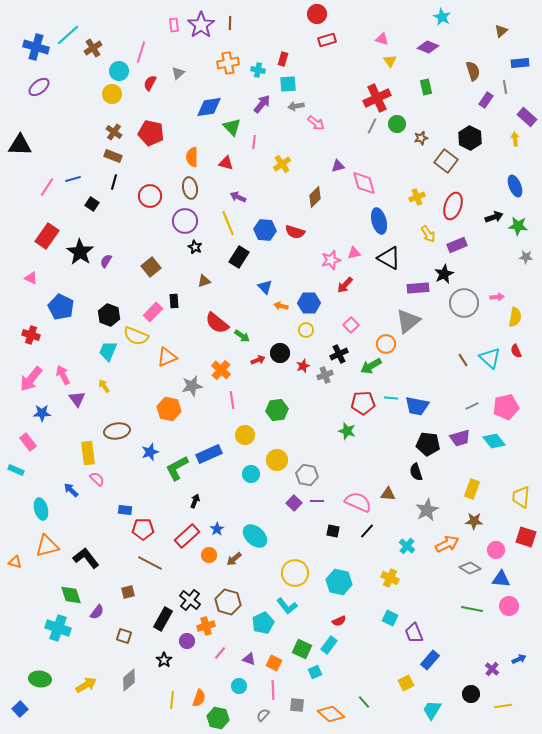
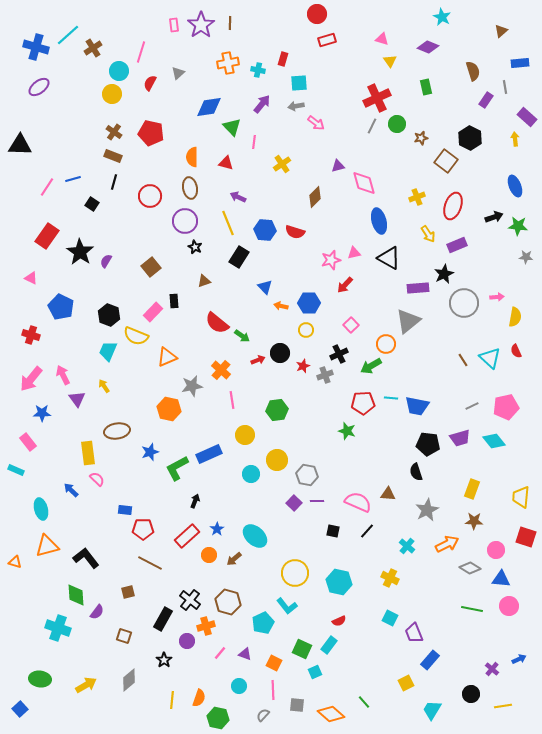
cyan square at (288, 84): moved 11 px right, 1 px up
green diamond at (71, 595): moved 5 px right; rotated 15 degrees clockwise
purple triangle at (249, 659): moved 4 px left, 5 px up
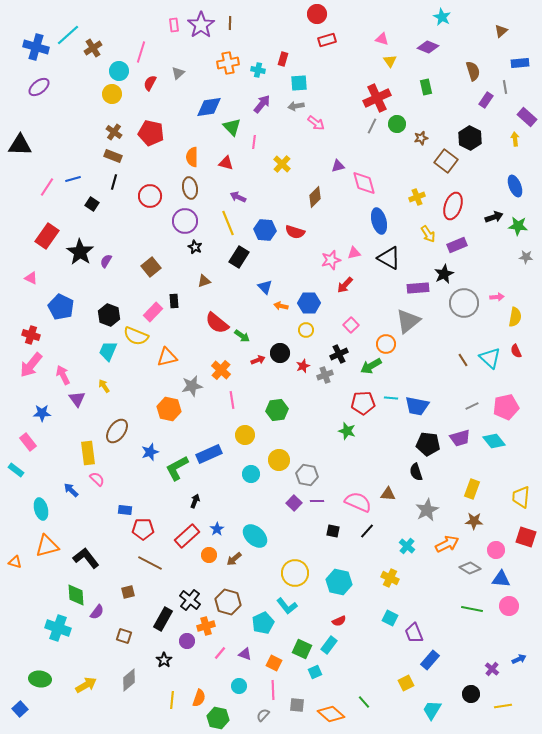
yellow cross at (282, 164): rotated 12 degrees counterclockwise
orange triangle at (167, 357): rotated 10 degrees clockwise
pink arrow at (31, 379): moved 14 px up
brown ellipse at (117, 431): rotated 45 degrees counterclockwise
yellow circle at (277, 460): moved 2 px right
cyan rectangle at (16, 470): rotated 14 degrees clockwise
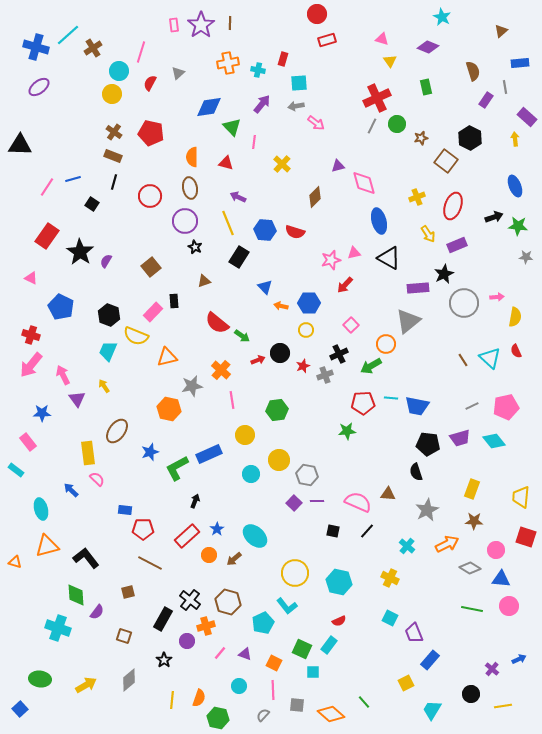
green star at (347, 431): rotated 24 degrees counterclockwise
cyan square at (315, 672): moved 2 px left; rotated 24 degrees clockwise
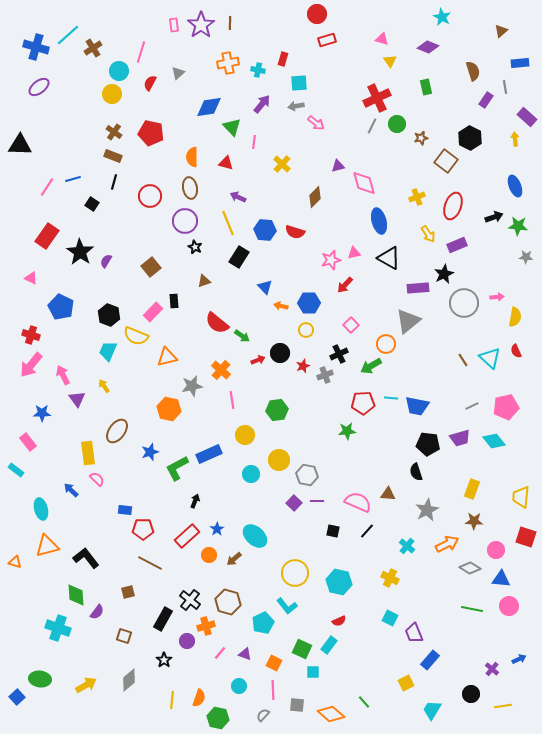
blue square at (20, 709): moved 3 px left, 12 px up
